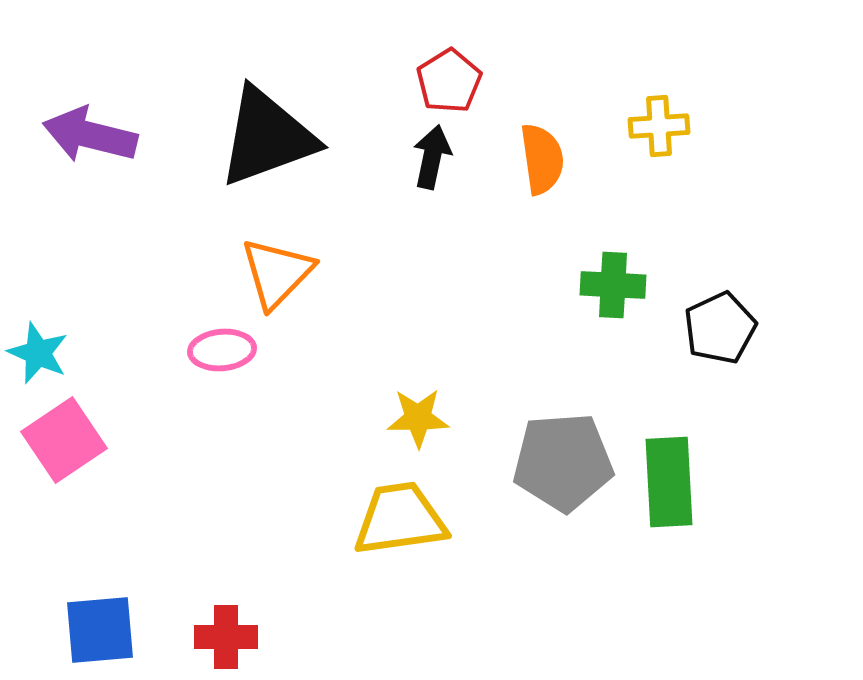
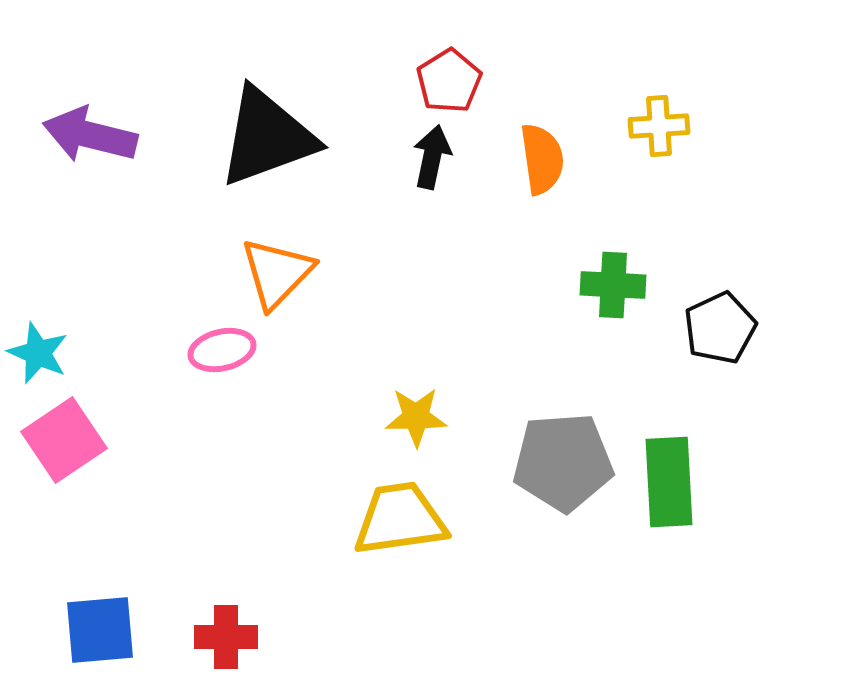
pink ellipse: rotated 8 degrees counterclockwise
yellow star: moved 2 px left, 1 px up
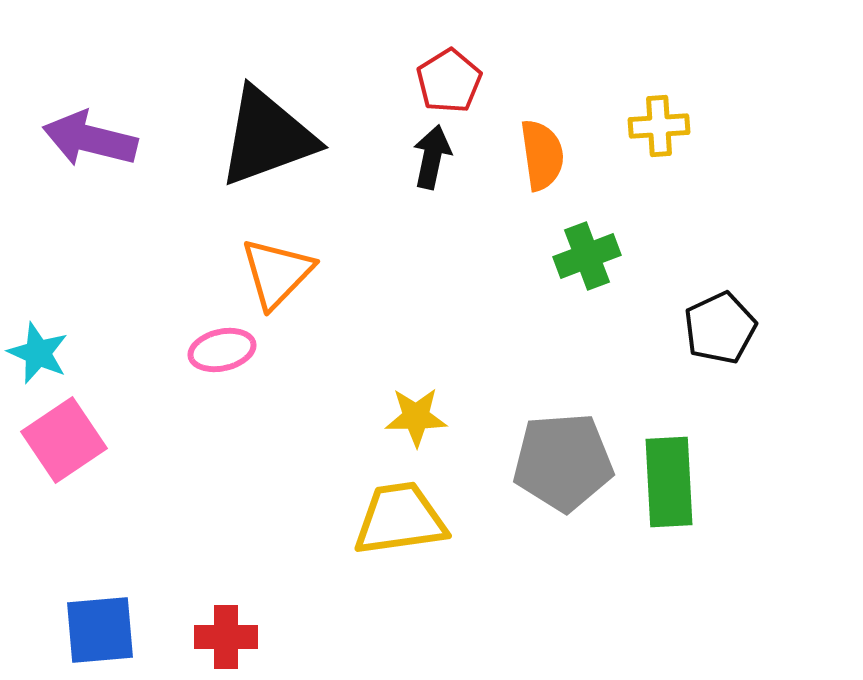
purple arrow: moved 4 px down
orange semicircle: moved 4 px up
green cross: moved 26 px left, 29 px up; rotated 24 degrees counterclockwise
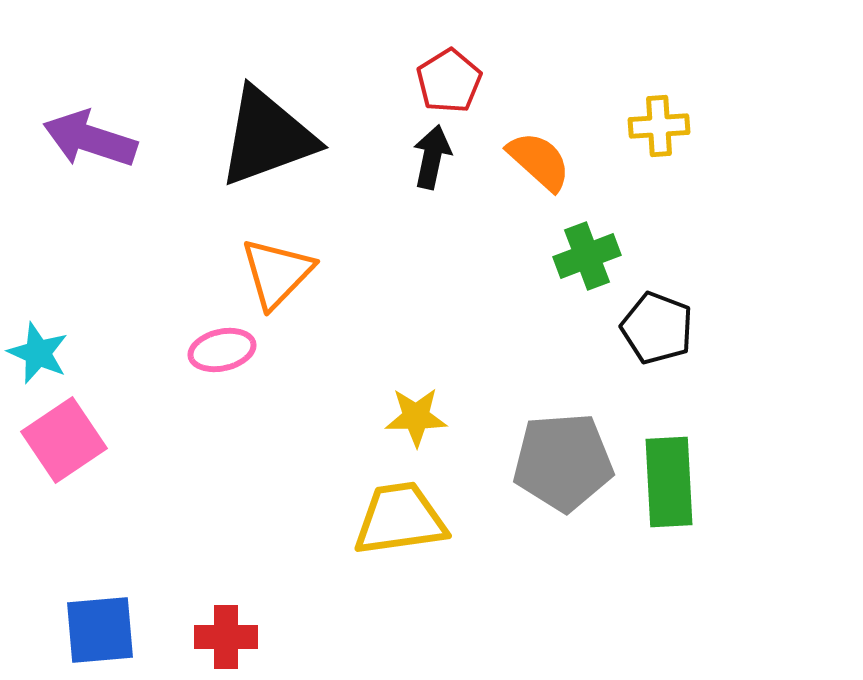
purple arrow: rotated 4 degrees clockwise
orange semicircle: moved 3 px left, 6 px down; rotated 40 degrees counterclockwise
black pentagon: moved 63 px left; rotated 26 degrees counterclockwise
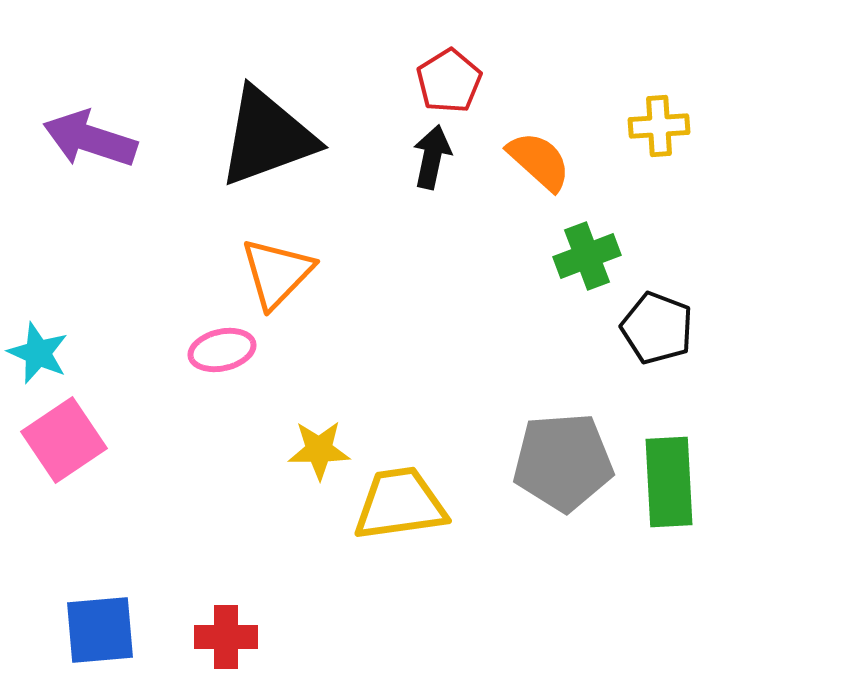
yellow star: moved 97 px left, 33 px down
yellow trapezoid: moved 15 px up
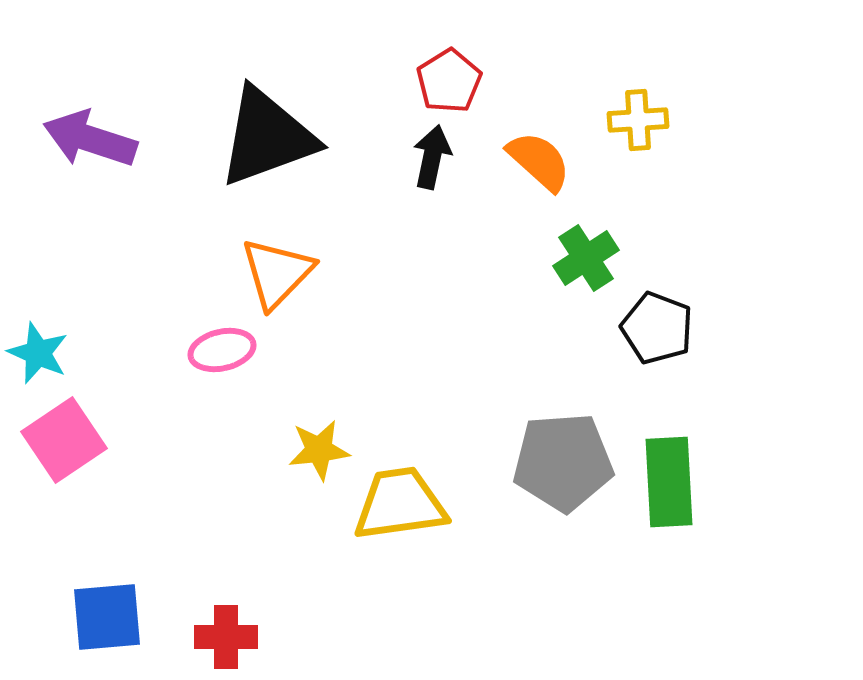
yellow cross: moved 21 px left, 6 px up
green cross: moved 1 px left, 2 px down; rotated 12 degrees counterclockwise
yellow star: rotated 6 degrees counterclockwise
blue square: moved 7 px right, 13 px up
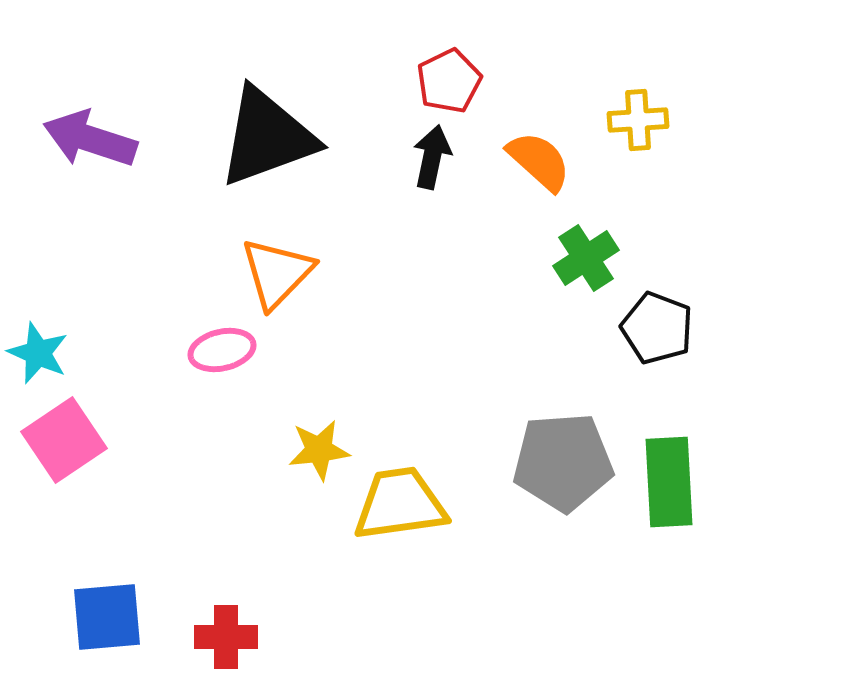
red pentagon: rotated 6 degrees clockwise
